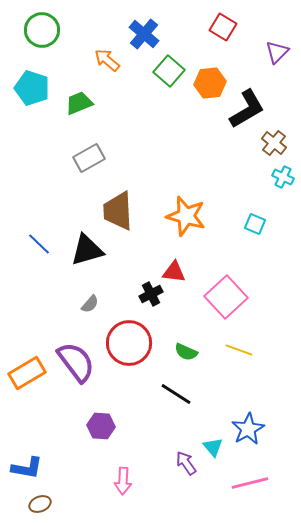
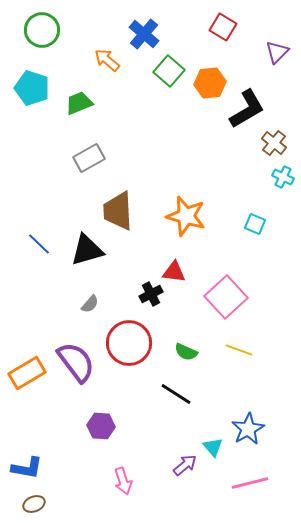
purple arrow: moved 1 px left, 2 px down; rotated 85 degrees clockwise
pink arrow: rotated 20 degrees counterclockwise
brown ellipse: moved 6 px left
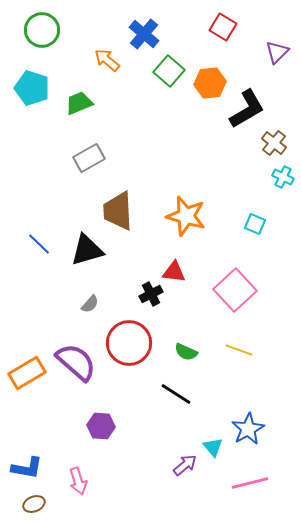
pink square: moved 9 px right, 7 px up
purple semicircle: rotated 12 degrees counterclockwise
pink arrow: moved 45 px left
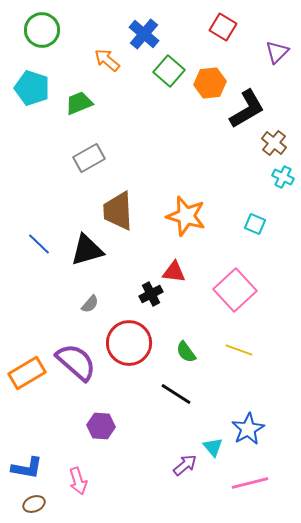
green semicircle: rotated 30 degrees clockwise
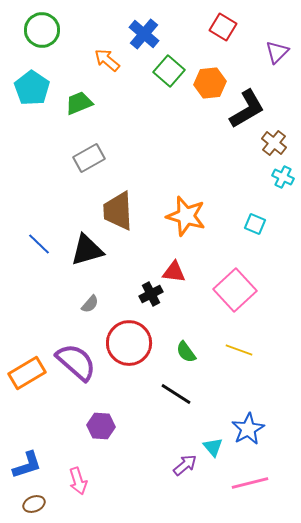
cyan pentagon: rotated 16 degrees clockwise
blue L-shape: moved 3 px up; rotated 28 degrees counterclockwise
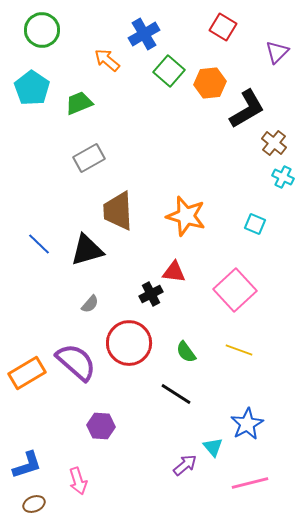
blue cross: rotated 20 degrees clockwise
blue star: moved 1 px left, 5 px up
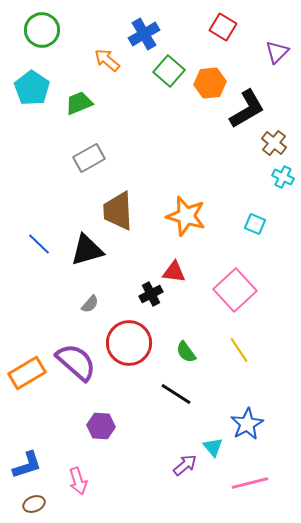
yellow line: rotated 36 degrees clockwise
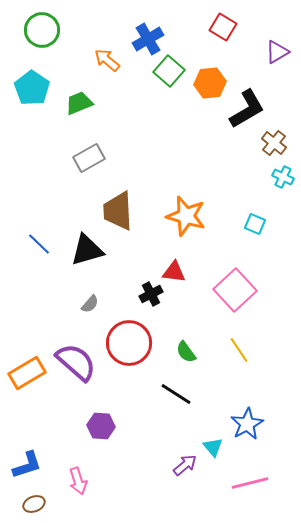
blue cross: moved 4 px right, 5 px down
purple triangle: rotated 15 degrees clockwise
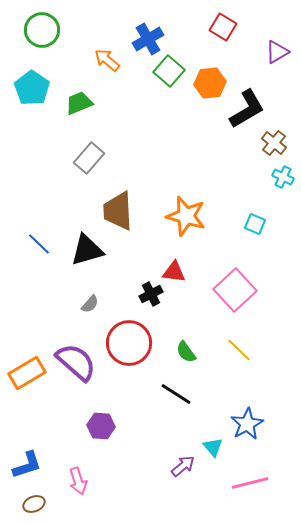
gray rectangle: rotated 20 degrees counterclockwise
yellow line: rotated 12 degrees counterclockwise
purple arrow: moved 2 px left, 1 px down
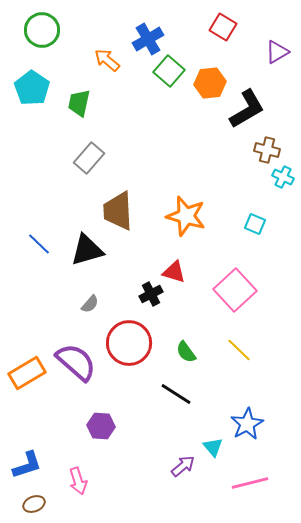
green trapezoid: rotated 56 degrees counterclockwise
brown cross: moved 7 px left, 7 px down; rotated 25 degrees counterclockwise
red triangle: rotated 10 degrees clockwise
